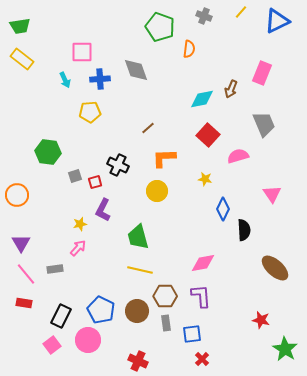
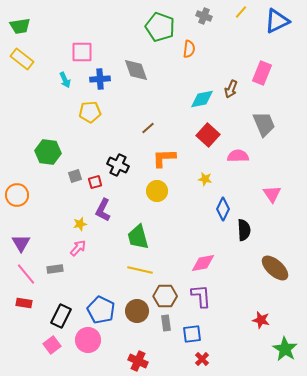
pink semicircle at (238, 156): rotated 15 degrees clockwise
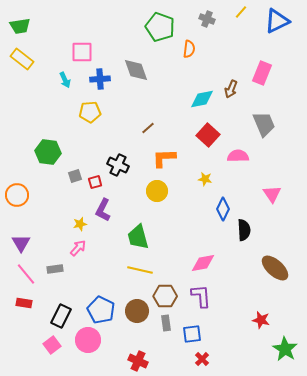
gray cross at (204, 16): moved 3 px right, 3 px down
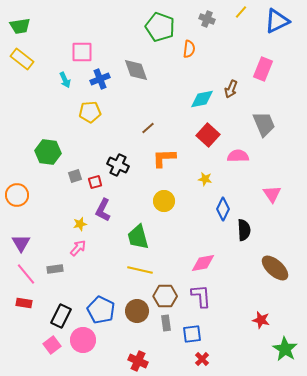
pink rectangle at (262, 73): moved 1 px right, 4 px up
blue cross at (100, 79): rotated 18 degrees counterclockwise
yellow circle at (157, 191): moved 7 px right, 10 px down
pink circle at (88, 340): moved 5 px left
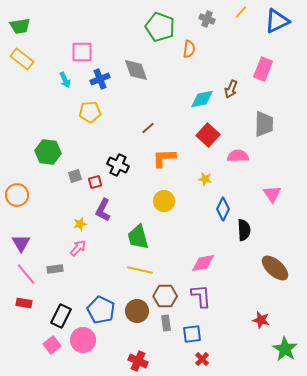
gray trapezoid at (264, 124): rotated 24 degrees clockwise
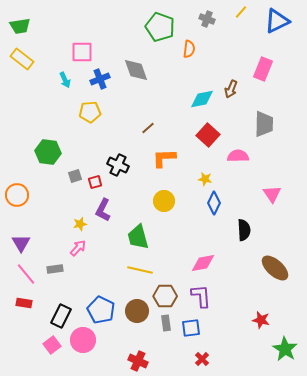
blue diamond at (223, 209): moved 9 px left, 6 px up
blue square at (192, 334): moved 1 px left, 6 px up
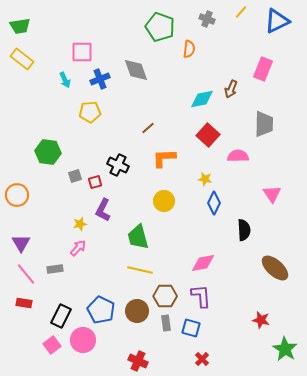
blue square at (191, 328): rotated 24 degrees clockwise
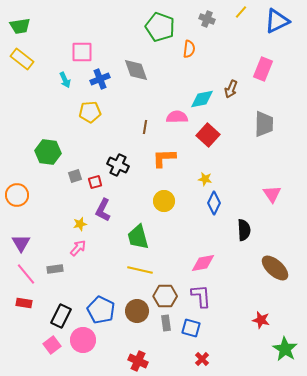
brown line at (148, 128): moved 3 px left, 1 px up; rotated 40 degrees counterclockwise
pink semicircle at (238, 156): moved 61 px left, 39 px up
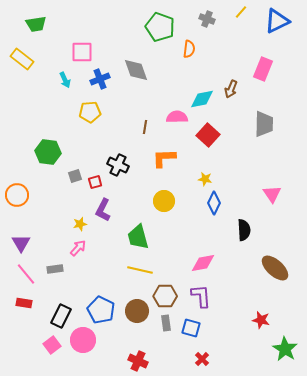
green trapezoid at (20, 26): moved 16 px right, 2 px up
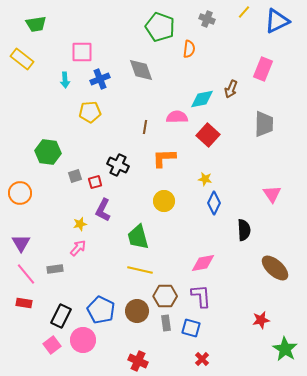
yellow line at (241, 12): moved 3 px right
gray diamond at (136, 70): moved 5 px right
cyan arrow at (65, 80): rotated 21 degrees clockwise
orange circle at (17, 195): moved 3 px right, 2 px up
red star at (261, 320): rotated 24 degrees counterclockwise
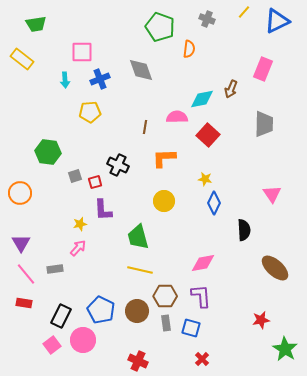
purple L-shape at (103, 210): rotated 30 degrees counterclockwise
